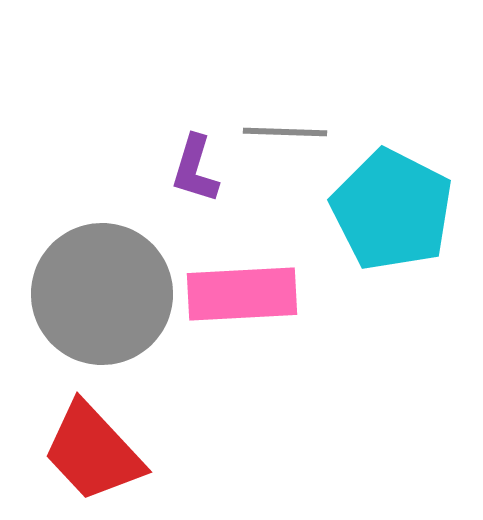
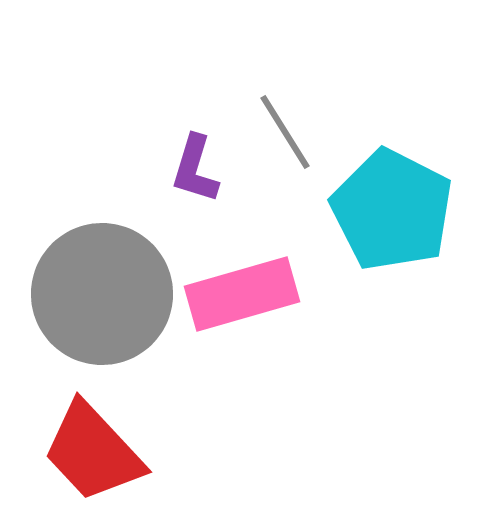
gray line: rotated 56 degrees clockwise
pink rectangle: rotated 13 degrees counterclockwise
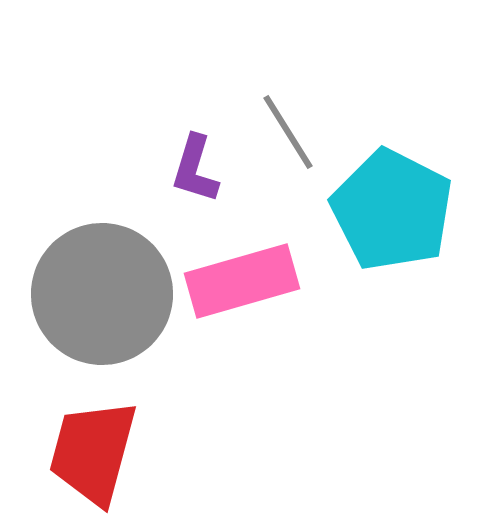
gray line: moved 3 px right
pink rectangle: moved 13 px up
red trapezoid: rotated 58 degrees clockwise
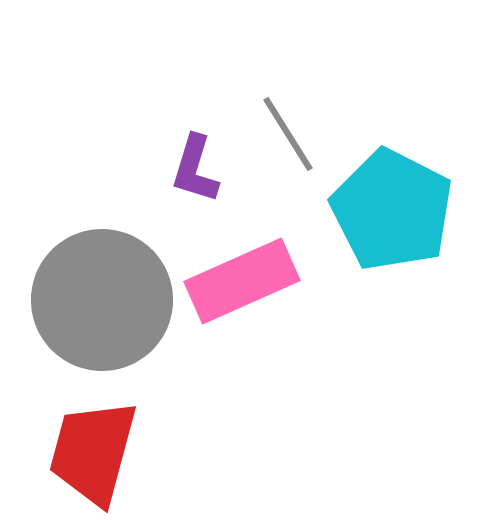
gray line: moved 2 px down
pink rectangle: rotated 8 degrees counterclockwise
gray circle: moved 6 px down
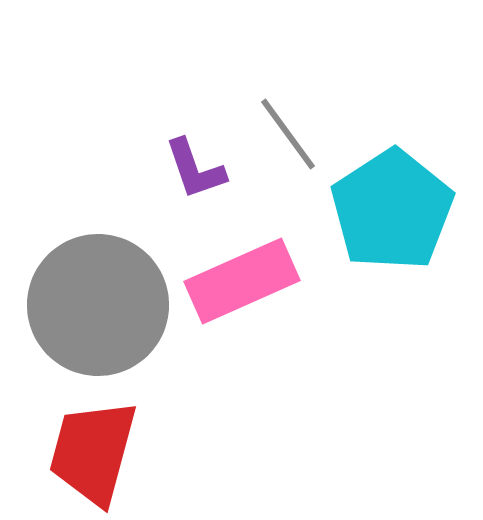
gray line: rotated 4 degrees counterclockwise
purple L-shape: rotated 36 degrees counterclockwise
cyan pentagon: rotated 12 degrees clockwise
gray circle: moved 4 px left, 5 px down
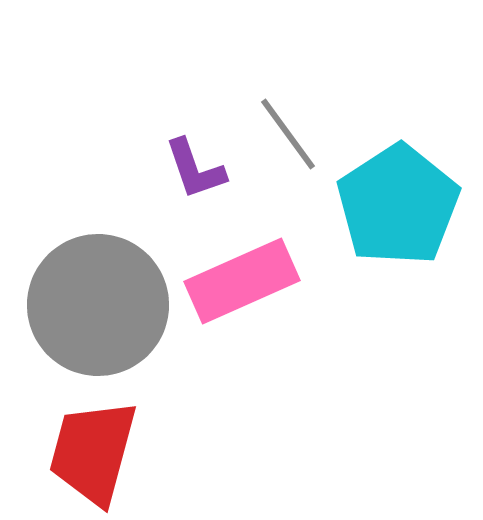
cyan pentagon: moved 6 px right, 5 px up
